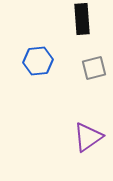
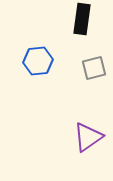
black rectangle: rotated 12 degrees clockwise
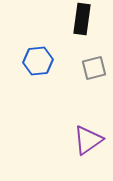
purple triangle: moved 3 px down
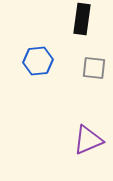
gray square: rotated 20 degrees clockwise
purple triangle: rotated 12 degrees clockwise
